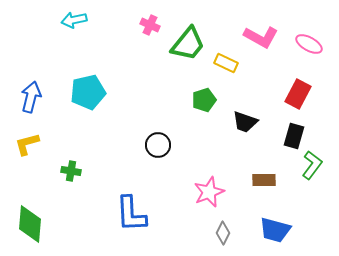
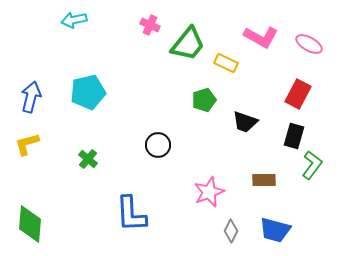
green cross: moved 17 px right, 12 px up; rotated 30 degrees clockwise
gray diamond: moved 8 px right, 2 px up
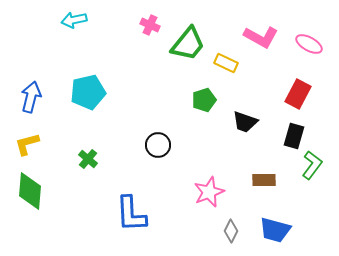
green diamond: moved 33 px up
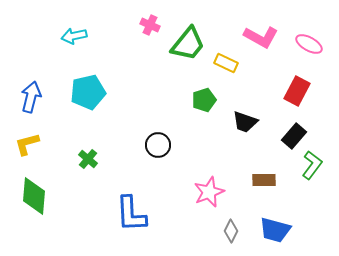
cyan arrow: moved 16 px down
red rectangle: moved 1 px left, 3 px up
black rectangle: rotated 25 degrees clockwise
green diamond: moved 4 px right, 5 px down
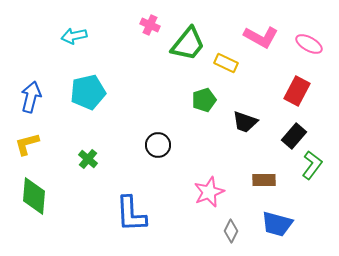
blue trapezoid: moved 2 px right, 6 px up
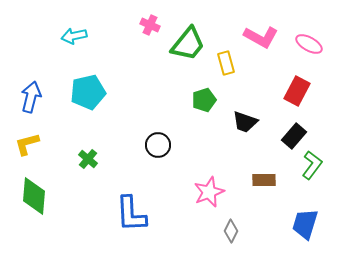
yellow rectangle: rotated 50 degrees clockwise
blue trapezoid: moved 28 px right; rotated 92 degrees clockwise
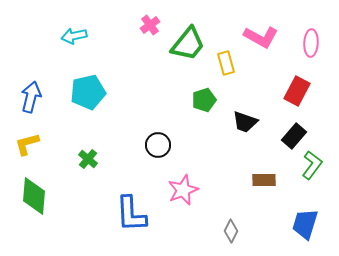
pink cross: rotated 30 degrees clockwise
pink ellipse: moved 2 px right, 1 px up; rotated 64 degrees clockwise
pink star: moved 26 px left, 2 px up
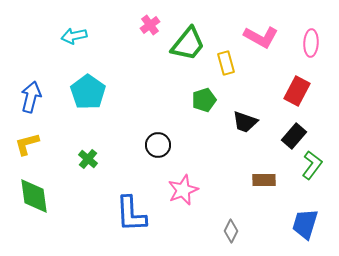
cyan pentagon: rotated 24 degrees counterclockwise
green diamond: rotated 12 degrees counterclockwise
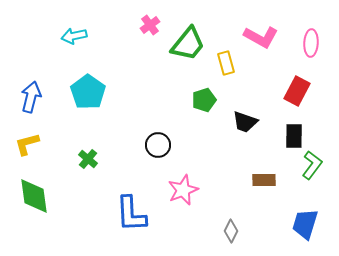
black rectangle: rotated 40 degrees counterclockwise
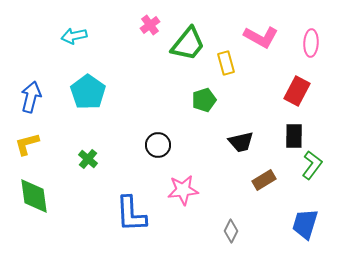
black trapezoid: moved 4 px left, 20 px down; rotated 32 degrees counterclockwise
brown rectangle: rotated 30 degrees counterclockwise
pink star: rotated 16 degrees clockwise
